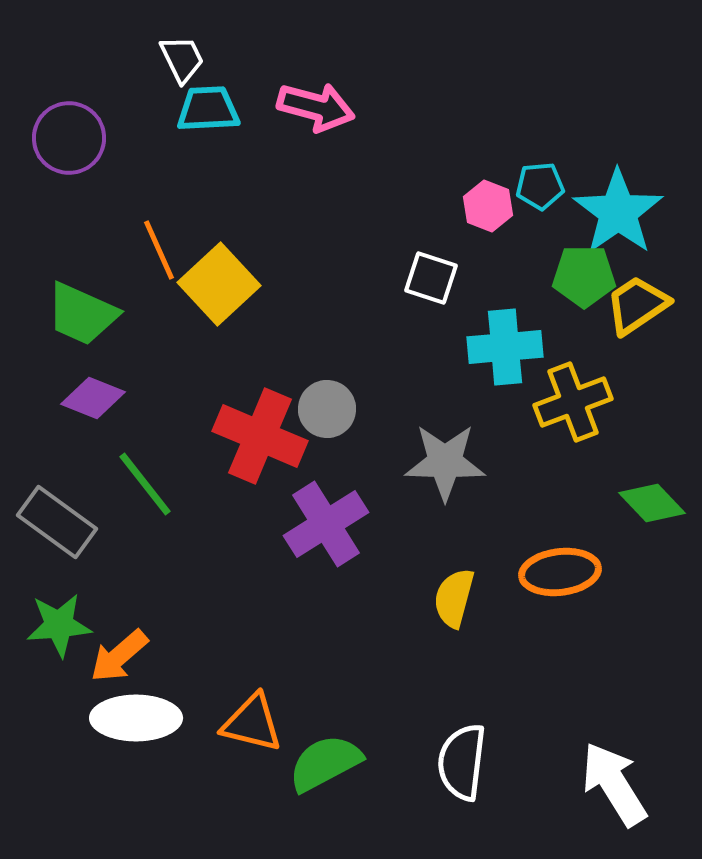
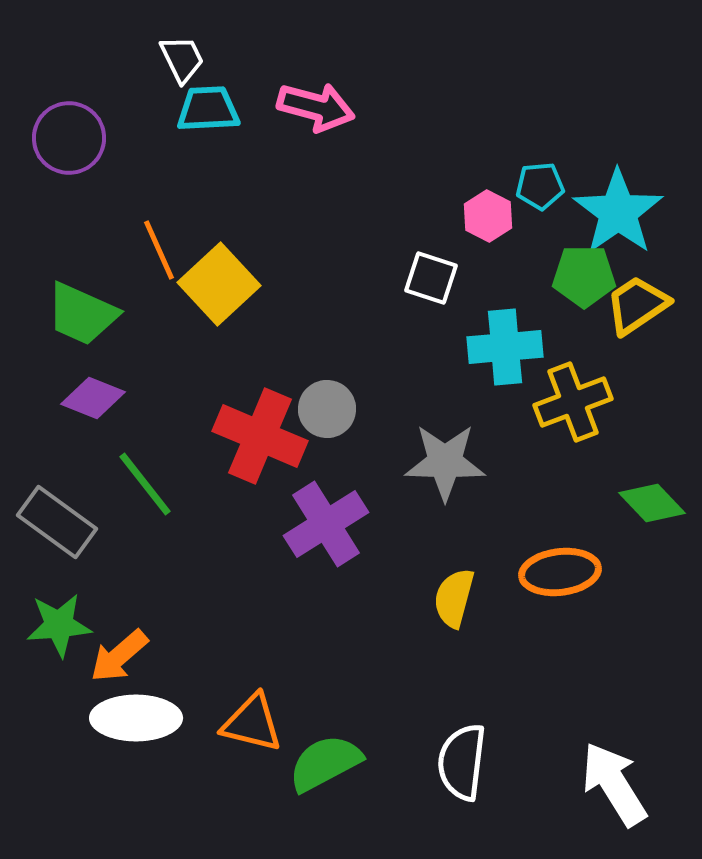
pink hexagon: moved 10 px down; rotated 6 degrees clockwise
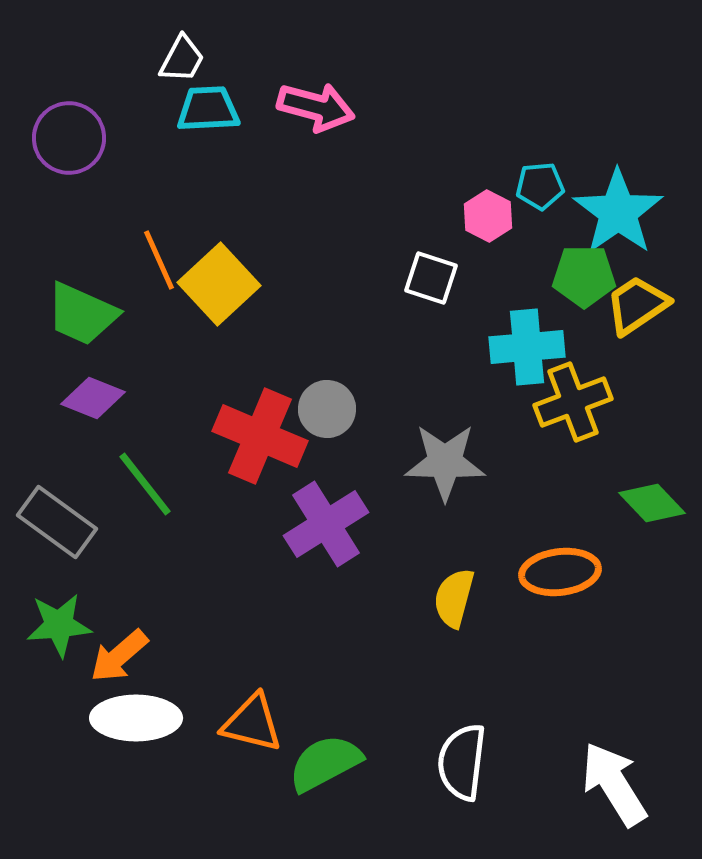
white trapezoid: rotated 54 degrees clockwise
orange line: moved 10 px down
cyan cross: moved 22 px right
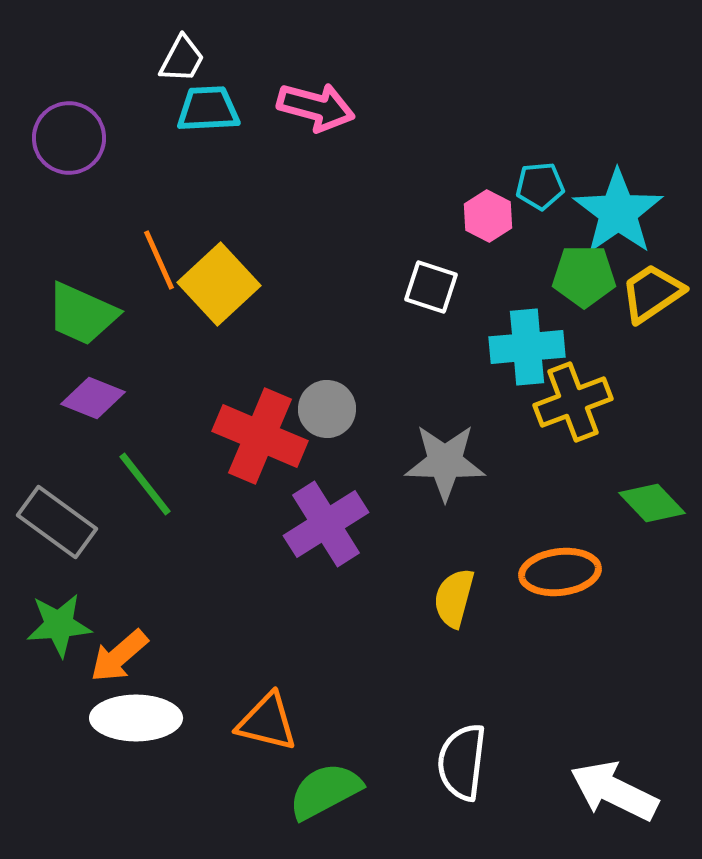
white square: moved 9 px down
yellow trapezoid: moved 15 px right, 12 px up
orange triangle: moved 15 px right, 1 px up
green semicircle: moved 28 px down
white arrow: moved 7 px down; rotated 32 degrees counterclockwise
